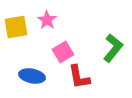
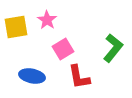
pink square: moved 3 px up
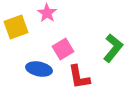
pink star: moved 7 px up
yellow square: rotated 10 degrees counterclockwise
blue ellipse: moved 7 px right, 7 px up
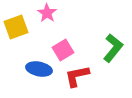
pink square: moved 1 px down
red L-shape: moved 2 px left, 1 px up; rotated 88 degrees clockwise
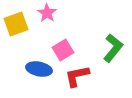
yellow square: moved 3 px up
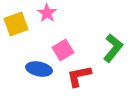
red L-shape: moved 2 px right
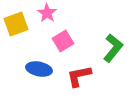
pink square: moved 9 px up
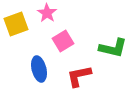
green L-shape: rotated 64 degrees clockwise
blue ellipse: rotated 65 degrees clockwise
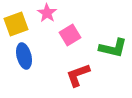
pink square: moved 7 px right, 6 px up
blue ellipse: moved 15 px left, 13 px up
red L-shape: moved 1 px left, 1 px up; rotated 8 degrees counterclockwise
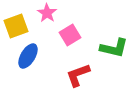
yellow square: moved 2 px down
green L-shape: moved 1 px right
blue ellipse: moved 4 px right; rotated 45 degrees clockwise
